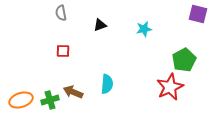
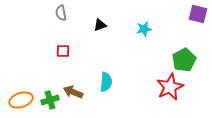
cyan semicircle: moved 1 px left, 2 px up
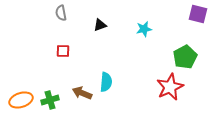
green pentagon: moved 1 px right, 3 px up
brown arrow: moved 9 px right, 1 px down
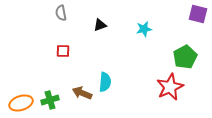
cyan semicircle: moved 1 px left
orange ellipse: moved 3 px down
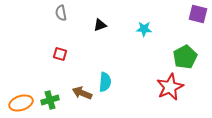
cyan star: rotated 14 degrees clockwise
red square: moved 3 px left, 3 px down; rotated 16 degrees clockwise
